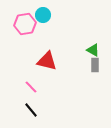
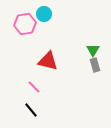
cyan circle: moved 1 px right, 1 px up
green triangle: rotated 32 degrees clockwise
red triangle: moved 1 px right
gray rectangle: rotated 16 degrees counterclockwise
pink line: moved 3 px right
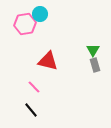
cyan circle: moved 4 px left
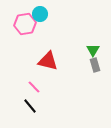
black line: moved 1 px left, 4 px up
